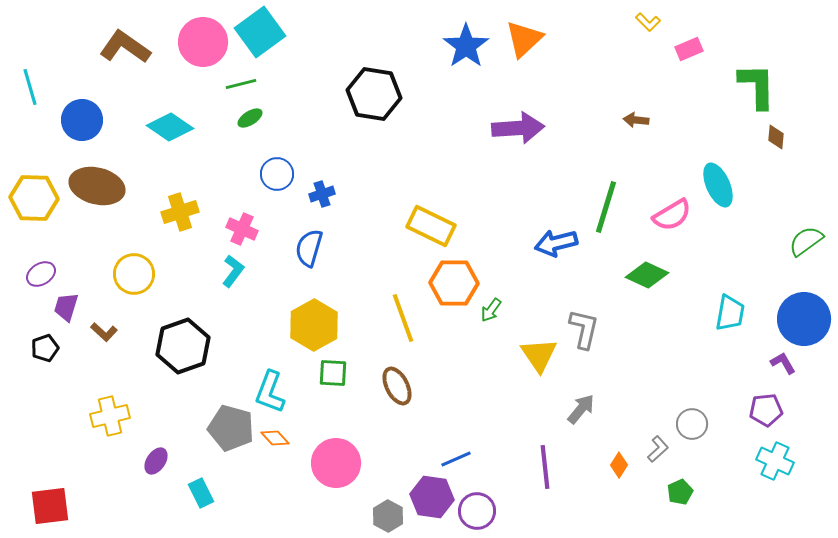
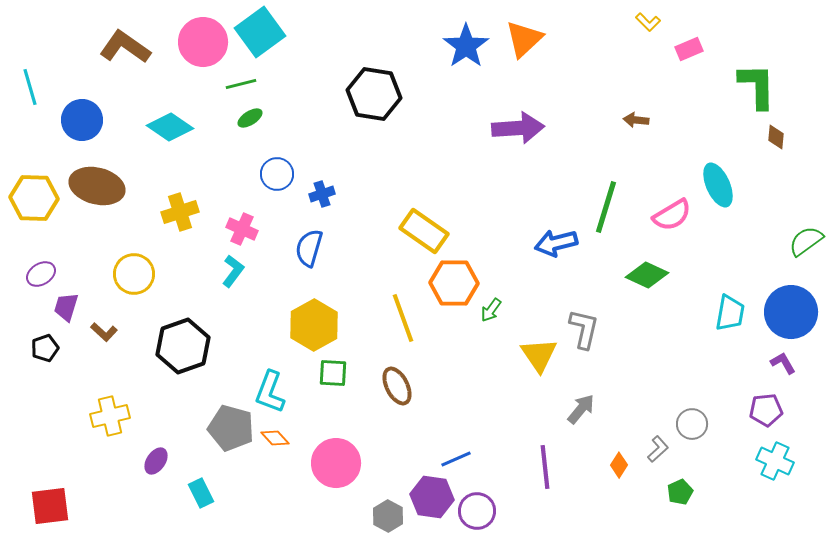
yellow rectangle at (431, 226): moved 7 px left, 5 px down; rotated 9 degrees clockwise
blue circle at (804, 319): moved 13 px left, 7 px up
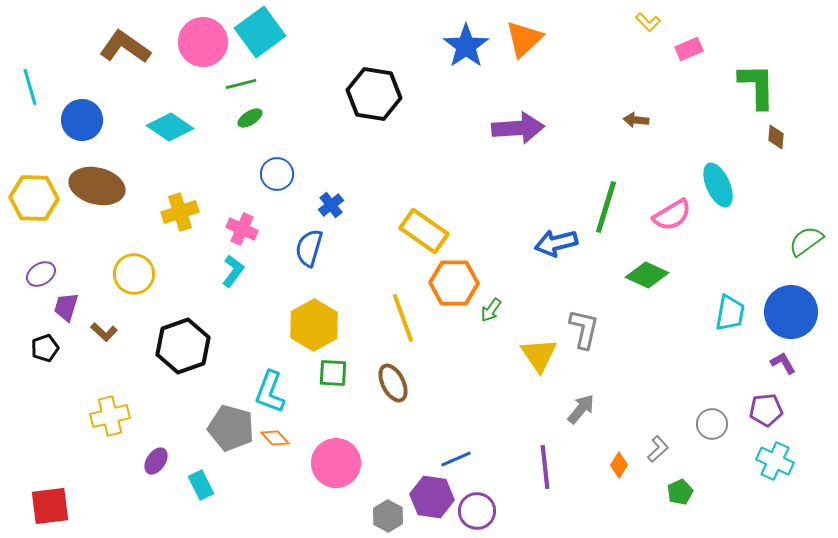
blue cross at (322, 194): moved 9 px right, 11 px down; rotated 20 degrees counterclockwise
brown ellipse at (397, 386): moved 4 px left, 3 px up
gray circle at (692, 424): moved 20 px right
cyan rectangle at (201, 493): moved 8 px up
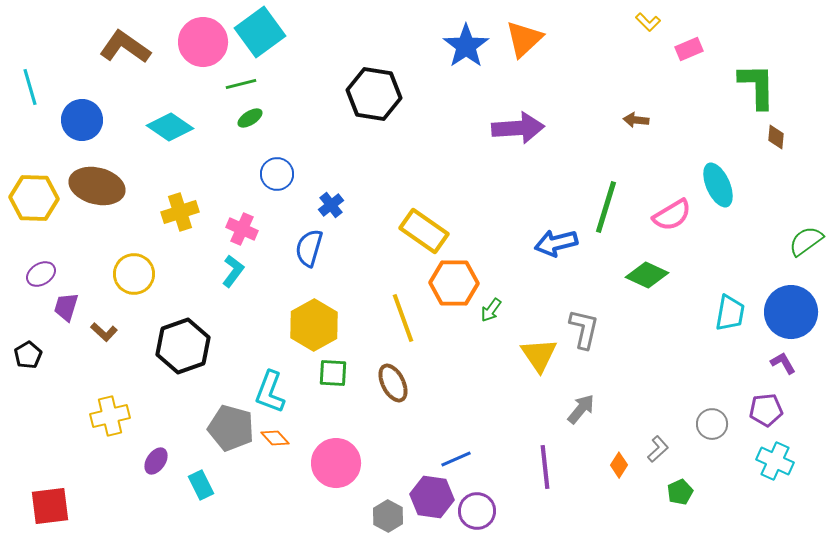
black pentagon at (45, 348): moved 17 px left, 7 px down; rotated 12 degrees counterclockwise
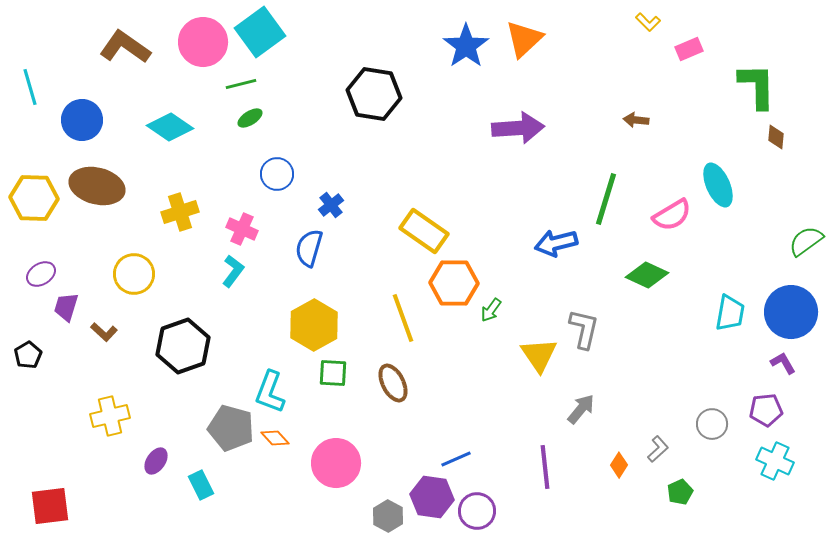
green line at (606, 207): moved 8 px up
